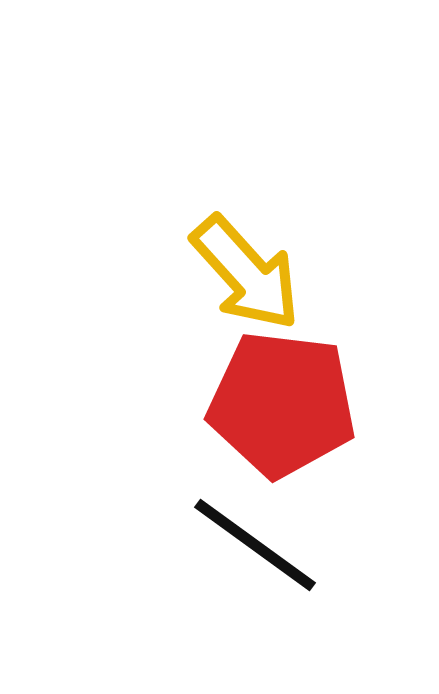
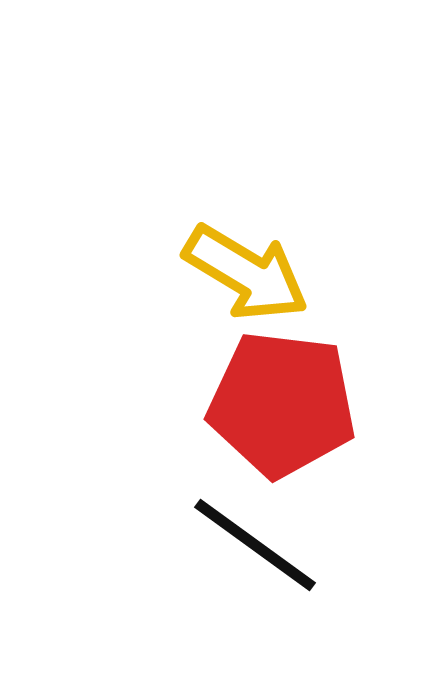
yellow arrow: rotated 17 degrees counterclockwise
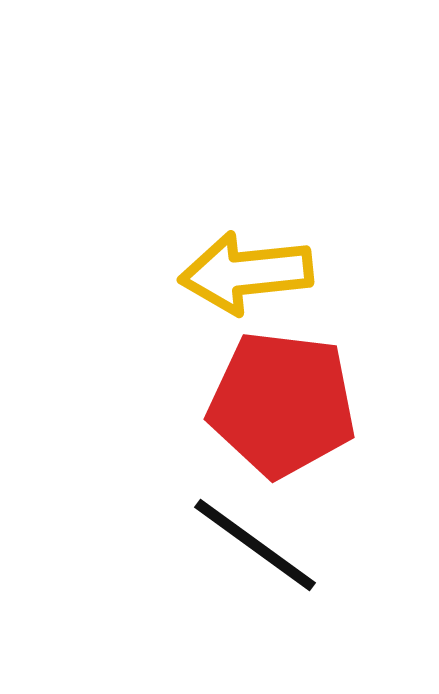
yellow arrow: rotated 143 degrees clockwise
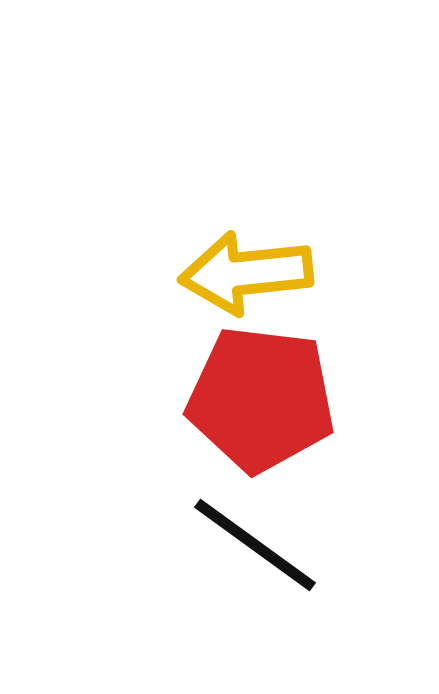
red pentagon: moved 21 px left, 5 px up
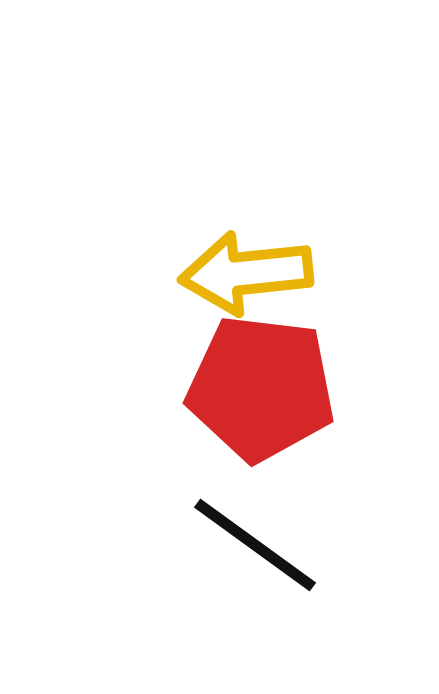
red pentagon: moved 11 px up
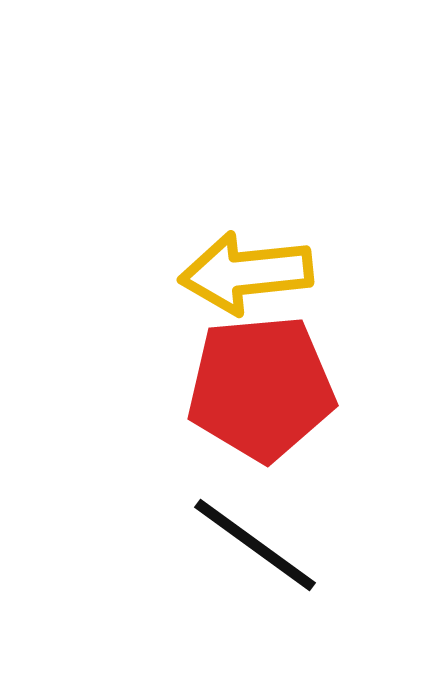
red pentagon: rotated 12 degrees counterclockwise
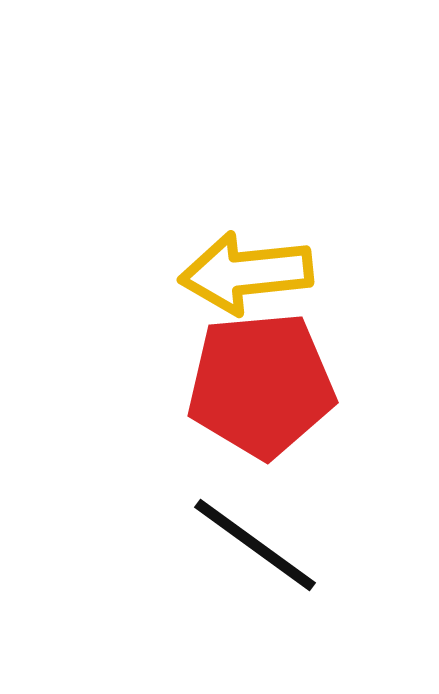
red pentagon: moved 3 px up
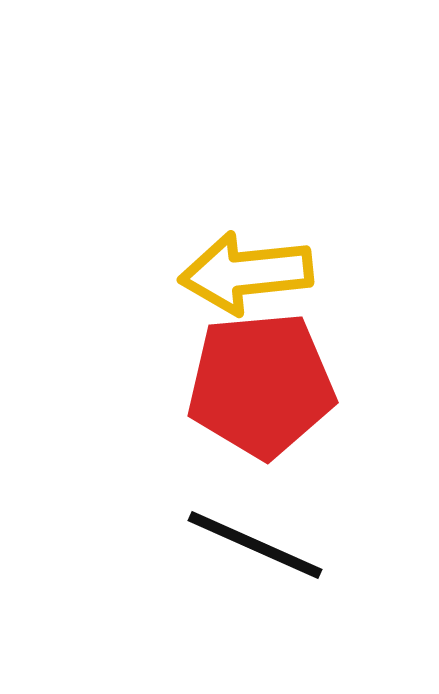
black line: rotated 12 degrees counterclockwise
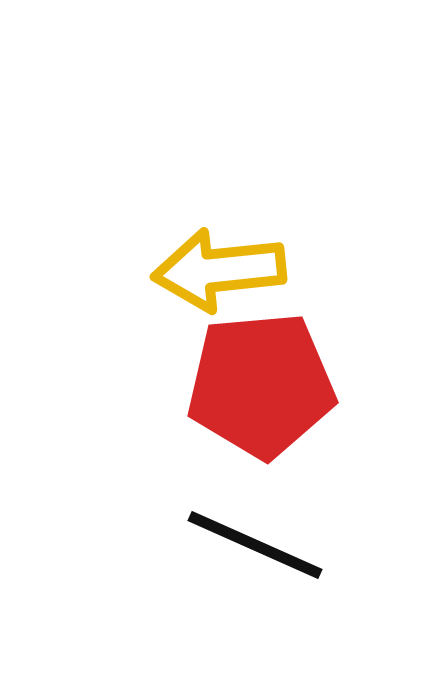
yellow arrow: moved 27 px left, 3 px up
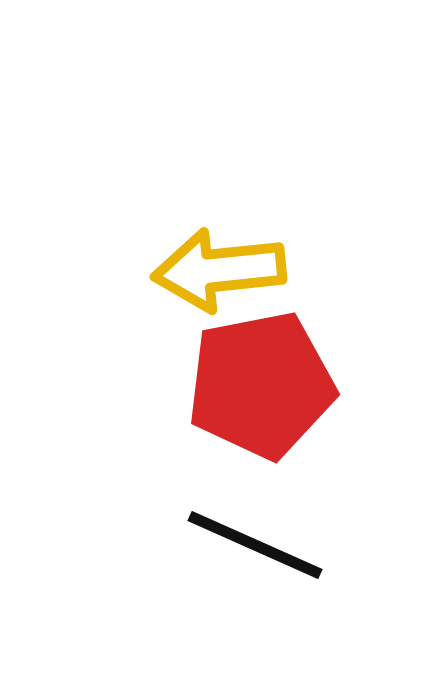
red pentagon: rotated 6 degrees counterclockwise
